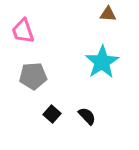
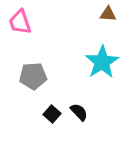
pink trapezoid: moved 3 px left, 9 px up
black semicircle: moved 8 px left, 4 px up
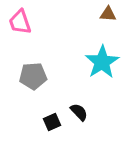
black square: moved 8 px down; rotated 24 degrees clockwise
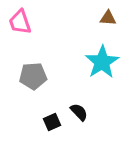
brown triangle: moved 4 px down
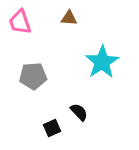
brown triangle: moved 39 px left
black square: moved 6 px down
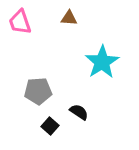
gray pentagon: moved 5 px right, 15 px down
black semicircle: rotated 12 degrees counterclockwise
black square: moved 2 px left, 2 px up; rotated 24 degrees counterclockwise
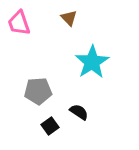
brown triangle: rotated 42 degrees clockwise
pink trapezoid: moved 1 px left, 1 px down
cyan star: moved 10 px left
black square: rotated 12 degrees clockwise
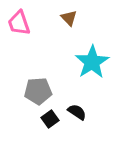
black semicircle: moved 2 px left
black square: moved 7 px up
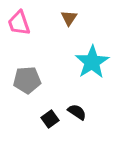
brown triangle: rotated 18 degrees clockwise
gray pentagon: moved 11 px left, 11 px up
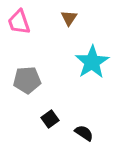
pink trapezoid: moved 1 px up
black semicircle: moved 7 px right, 21 px down
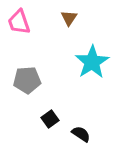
black semicircle: moved 3 px left, 1 px down
